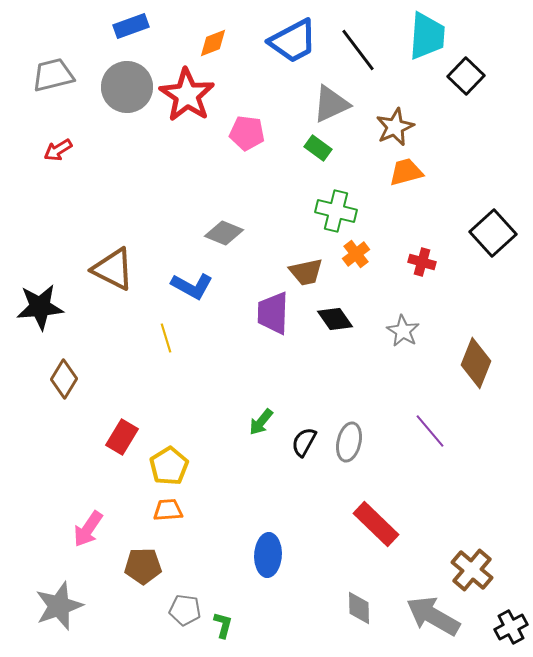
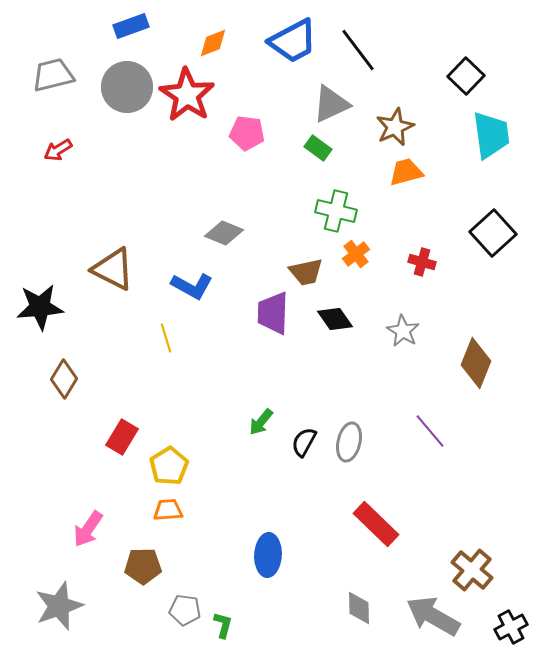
cyan trapezoid at (427, 36): moved 64 px right, 99 px down; rotated 12 degrees counterclockwise
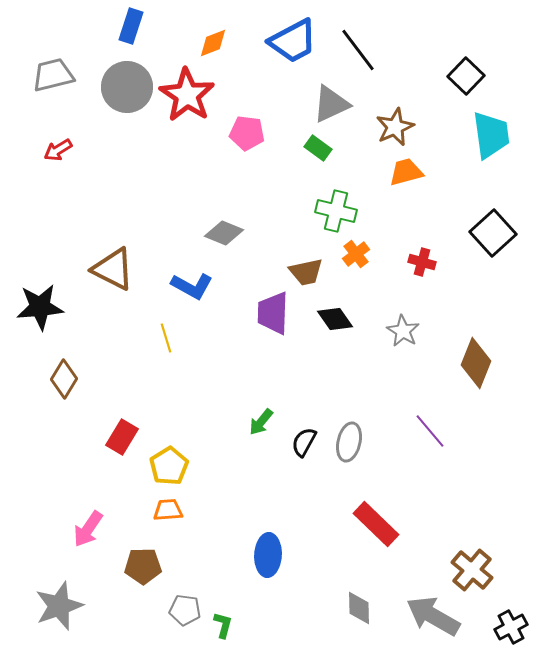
blue rectangle at (131, 26): rotated 52 degrees counterclockwise
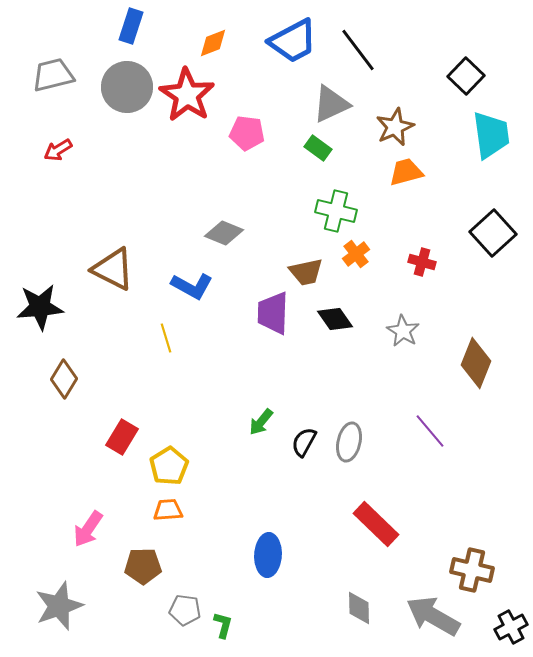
brown cross at (472, 570): rotated 27 degrees counterclockwise
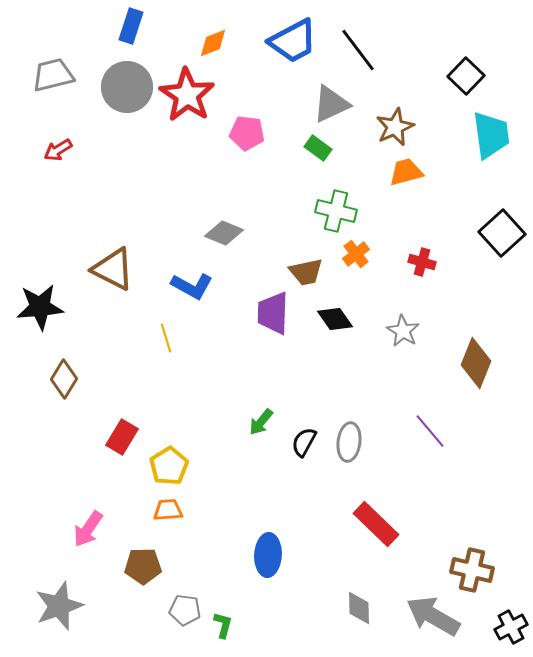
black square at (493, 233): moved 9 px right
gray ellipse at (349, 442): rotated 6 degrees counterclockwise
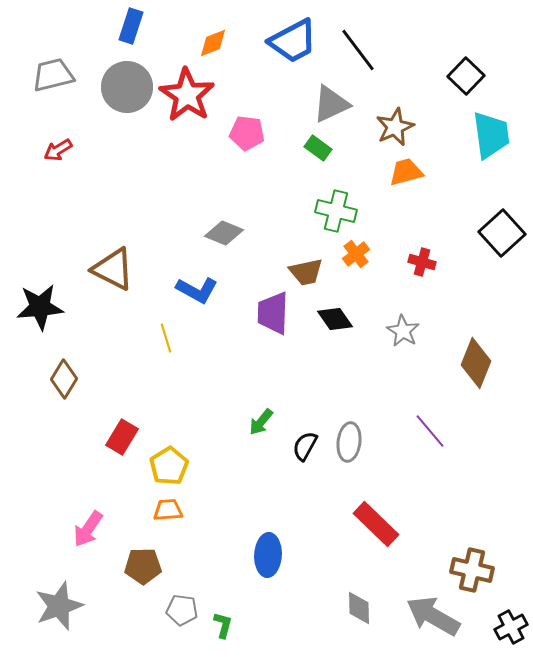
blue L-shape at (192, 286): moved 5 px right, 4 px down
black semicircle at (304, 442): moved 1 px right, 4 px down
gray pentagon at (185, 610): moved 3 px left
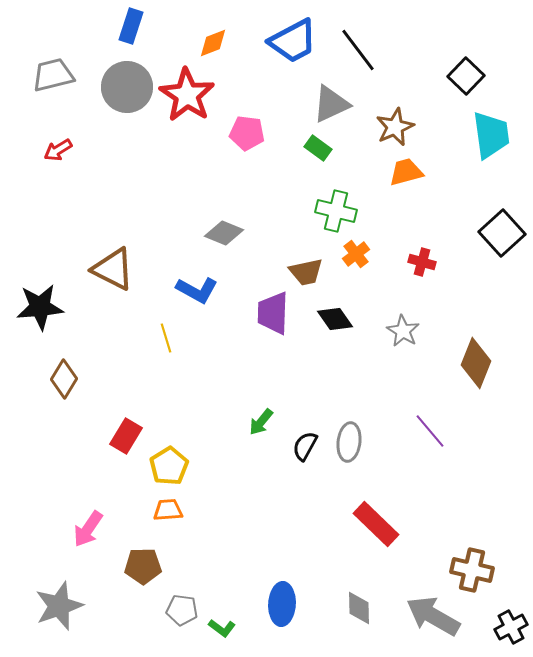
red rectangle at (122, 437): moved 4 px right, 1 px up
blue ellipse at (268, 555): moved 14 px right, 49 px down
green L-shape at (223, 625): moved 1 px left, 3 px down; rotated 112 degrees clockwise
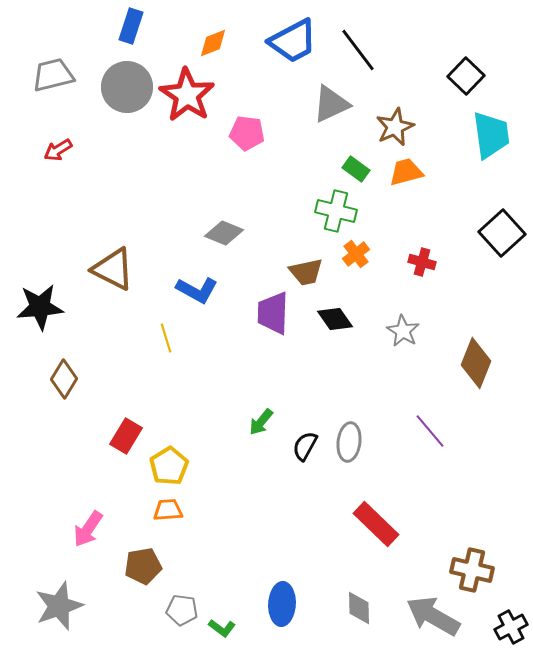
green rectangle at (318, 148): moved 38 px right, 21 px down
brown pentagon at (143, 566): rotated 9 degrees counterclockwise
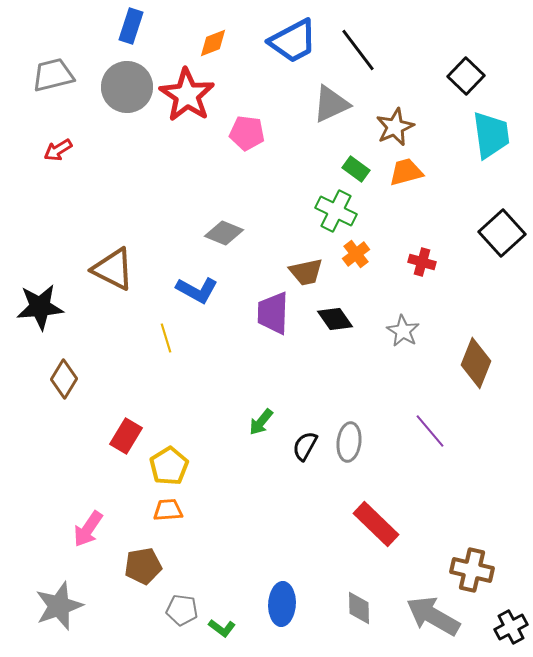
green cross at (336, 211): rotated 12 degrees clockwise
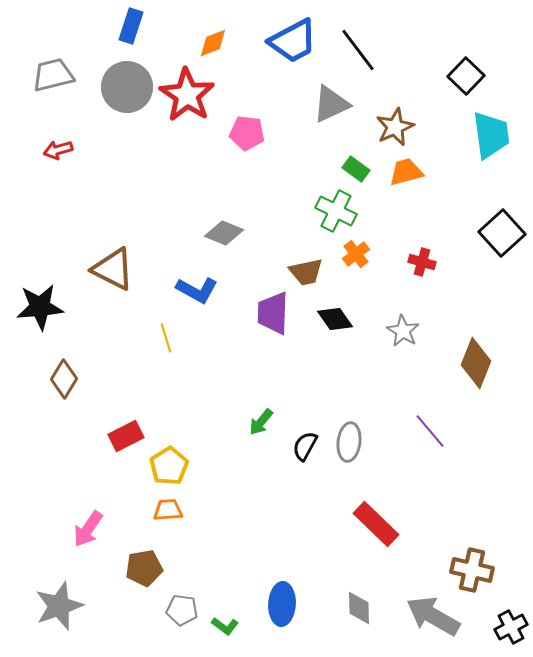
red arrow at (58, 150): rotated 16 degrees clockwise
red rectangle at (126, 436): rotated 32 degrees clockwise
brown pentagon at (143, 566): moved 1 px right, 2 px down
green L-shape at (222, 628): moved 3 px right, 2 px up
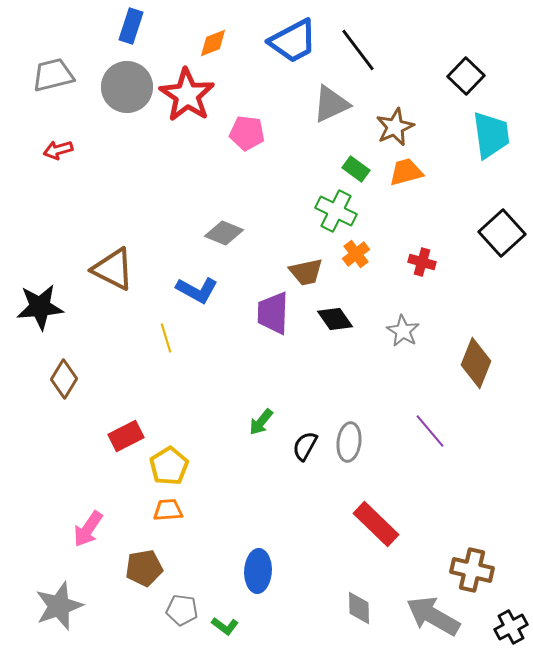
blue ellipse at (282, 604): moved 24 px left, 33 px up
